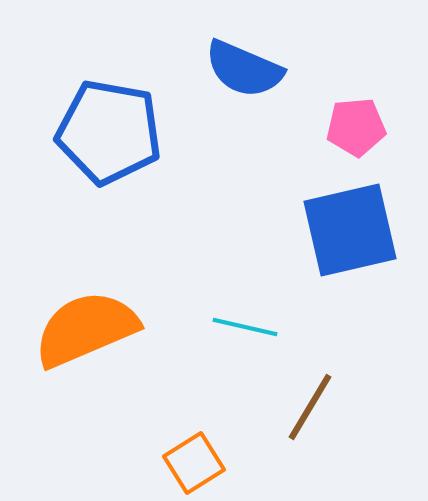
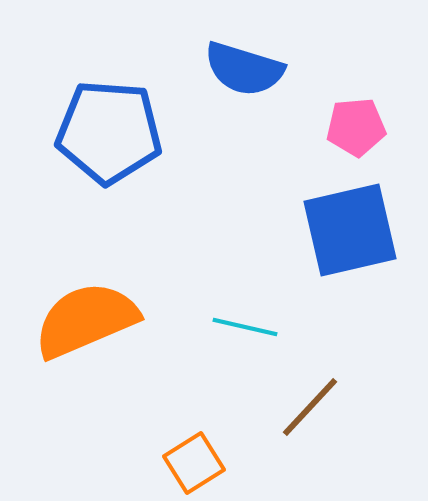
blue semicircle: rotated 6 degrees counterclockwise
blue pentagon: rotated 6 degrees counterclockwise
orange semicircle: moved 9 px up
brown line: rotated 12 degrees clockwise
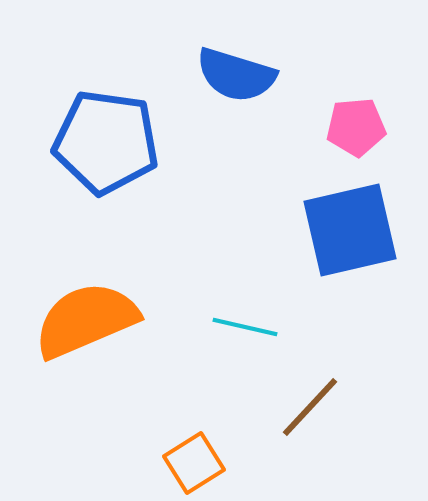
blue semicircle: moved 8 px left, 6 px down
blue pentagon: moved 3 px left, 10 px down; rotated 4 degrees clockwise
